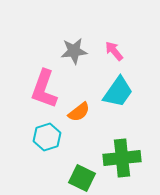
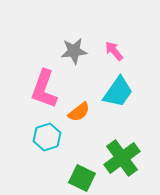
green cross: rotated 30 degrees counterclockwise
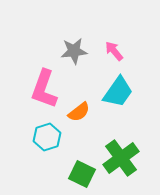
green cross: moved 1 px left
green square: moved 4 px up
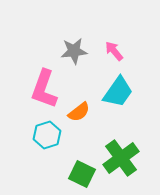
cyan hexagon: moved 2 px up
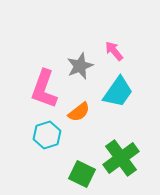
gray star: moved 6 px right, 15 px down; rotated 16 degrees counterclockwise
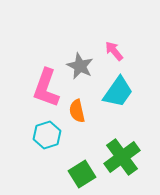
gray star: rotated 24 degrees counterclockwise
pink L-shape: moved 2 px right, 1 px up
orange semicircle: moved 2 px left, 1 px up; rotated 115 degrees clockwise
green cross: moved 1 px right, 1 px up
green square: rotated 32 degrees clockwise
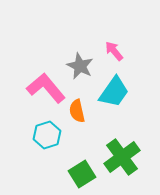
pink L-shape: rotated 120 degrees clockwise
cyan trapezoid: moved 4 px left
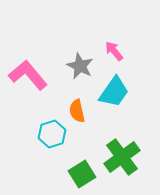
pink L-shape: moved 18 px left, 13 px up
cyan hexagon: moved 5 px right, 1 px up
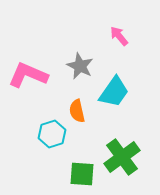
pink arrow: moved 5 px right, 15 px up
pink L-shape: rotated 27 degrees counterclockwise
green square: rotated 36 degrees clockwise
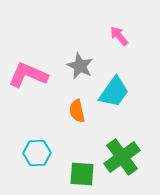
cyan hexagon: moved 15 px left, 19 px down; rotated 16 degrees clockwise
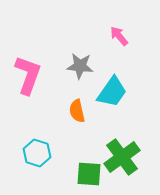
gray star: rotated 20 degrees counterclockwise
pink L-shape: rotated 87 degrees clockwise
cyan trapezoid: moved 2 px left
cyan hexagon: rotated 20 degrees clockwise
green square: moved 7 px right
